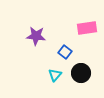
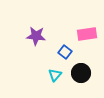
pink rectangle: moved 6 px down
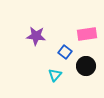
black circle: moved 5 px right, 7 px up
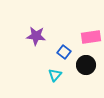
pink rectangle: moved 4 px right, 3 px down
blue square: moved 1 px left
black circle: moved 1 px up
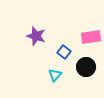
purple star: rotated 12 degrees clockwise
black circle: moved 2 px down
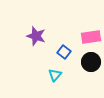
black circle: moved 5 px right, 5 px up
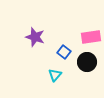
purple star: moved 1 px left, 1 px down
black circle: moved 4 px left
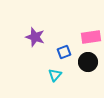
blue square: rotated 32 degrees clockwise
black circle: moved 1 px right
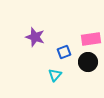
pink rectangle: moved 2 px down
